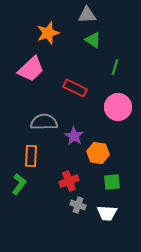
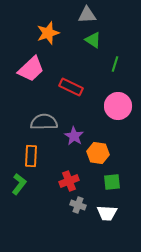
green line: moved 3 px up
red rectangle: moved 4 px left, 1 px up
pink circle: moved 1 px up
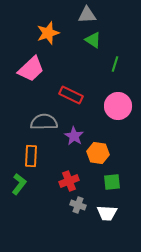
red rectangle: moved 8 px down
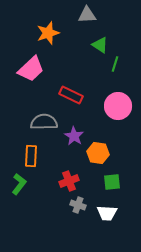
green triangle: moved 7 px right, 5 px down
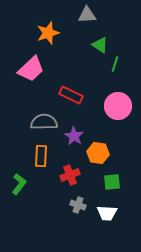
orange rectangle: moved 10 px right
red cross: moved 1 px right, 6 px up
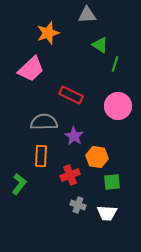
orange hexagon: moved 1 px left, 4 px down
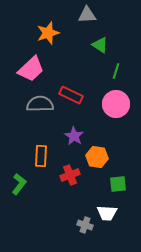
green line: moved 1 px right, 7 px down
pink circle: moved 2 px left, 2 px up
gray semicircle: moved 4 px left, 18 px up
green square: moved 6 px right, 2 px down
gray cross: moved 7 px right, 20 px down
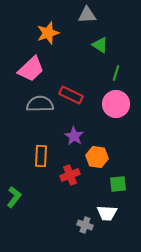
green line: moved 2 px down
green L-shape: moved 5 px left, 13 px down
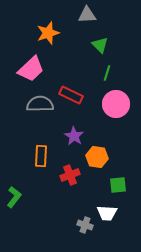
green triangle: rotated 12 degrees clockwise
green line: moved 9 px left
green square: moved 1 px down
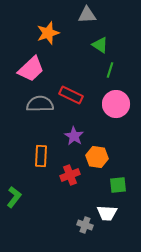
green triangle: rotated 12 degrees counterclockwise
green line: moved 3 px right, 3 px up
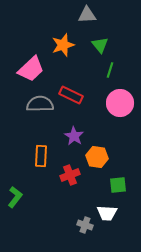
orange star: moved 15 px right, 12 px down
green triangle: rotated 18 degrees clockwise
pink circle: moved 4 px right, 1 px up
green L-shape: moved 1 px right
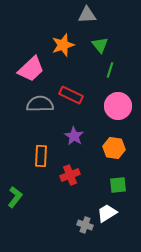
pink circle: moved 2 px left, 3 px down
orange hexagon: moved 17 px right, 9 px up
white trapezoid: rotated 145 degrees clockwise
